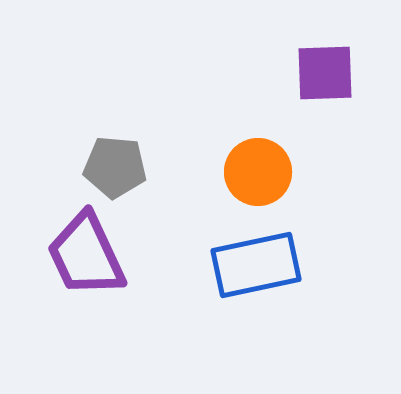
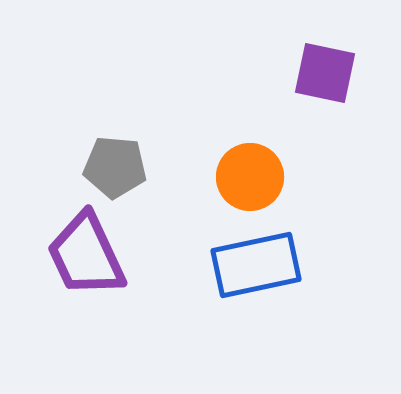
purple square: rotated 14 degrees clockwise
orange circle: moved 8 px left, 5 px down
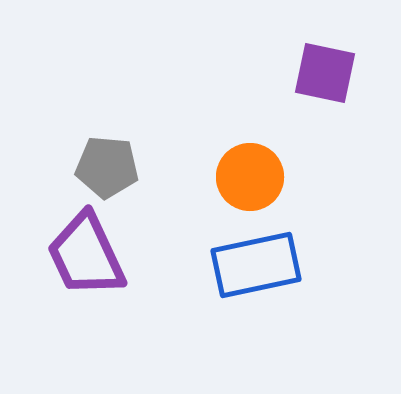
gray pentagon: moved 8 px left
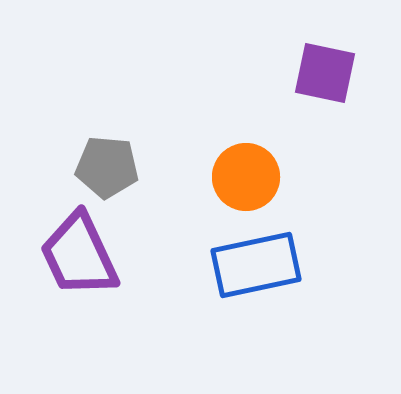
orange circle: moved 4 px left
purple trapezoid: moved 7 px left
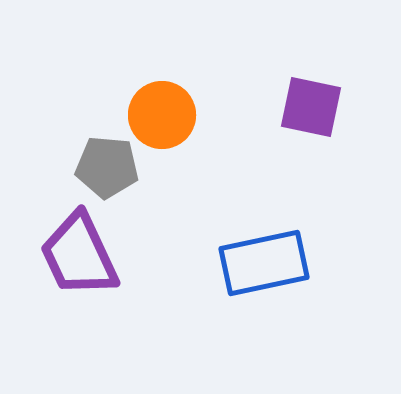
purple square: moved 14 px left, 34 px down
orange circle: moved 84 px left, 62 px up
blue rectangle: moved 8 px right, 2 px up
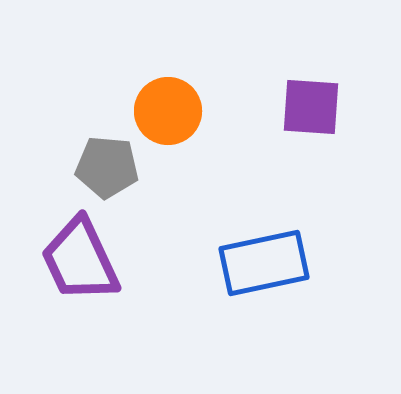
purple square: rotated 8 degrees counterclockwise
orange circle: moved 6 px right, 4 px up
purple trapezoid: moved 1 px right, 5 px down
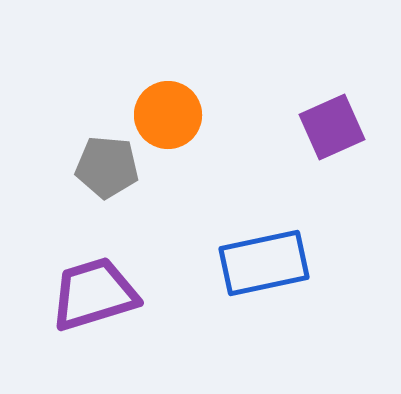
purple square: moved 21 px right, 20 px down; rotated 28 degrees counterclockwise
orange circle: moved 4 px down
purple trapezoid: moved 14 px right, 34 px down; rotated 98 degrees clockwise
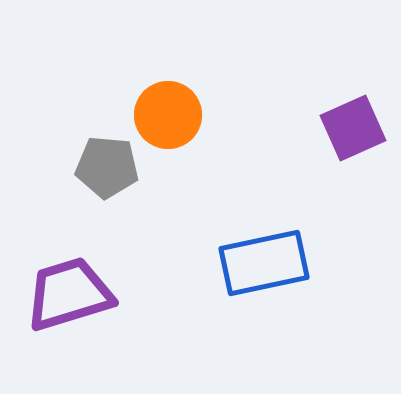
purple square: moved 21 px right, 1 px down
purple trapezoid: moved 25 px left
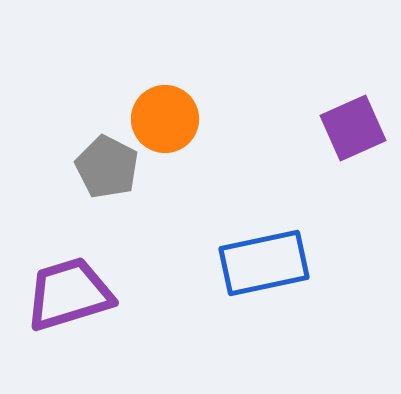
orange circle: moved 3 px left, 4 px down
gray pentagon: rotated 22 degrees clockwise
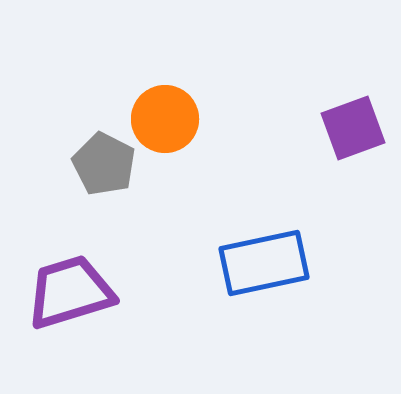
purple square: rotated 4 degrees clockwise
gray pentagon: moved 3 px left, 3 px up
purple trapezoid: moved 1 px right, 2 px up
